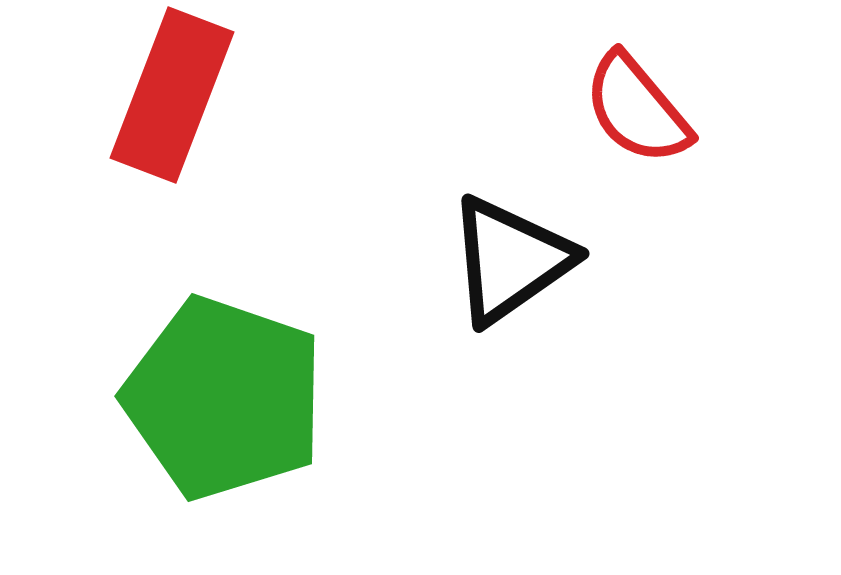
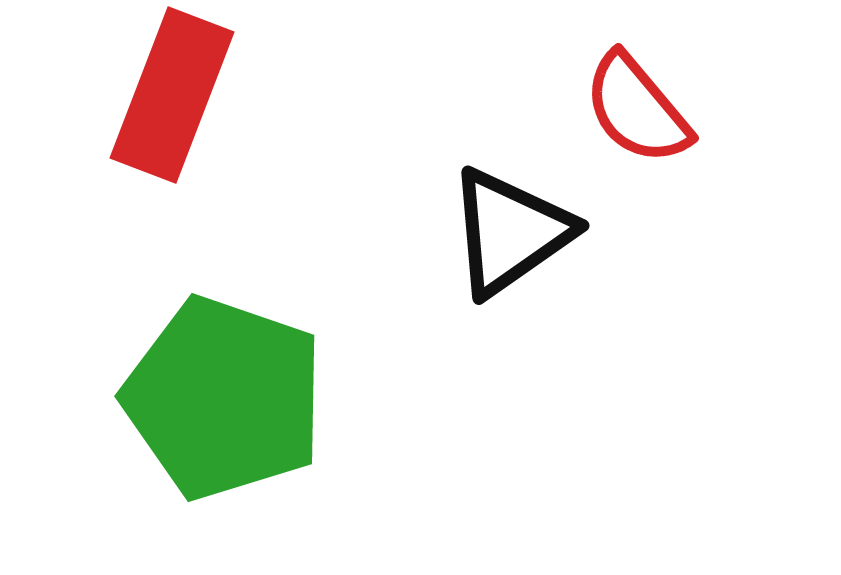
black triangle: moved 28 px up
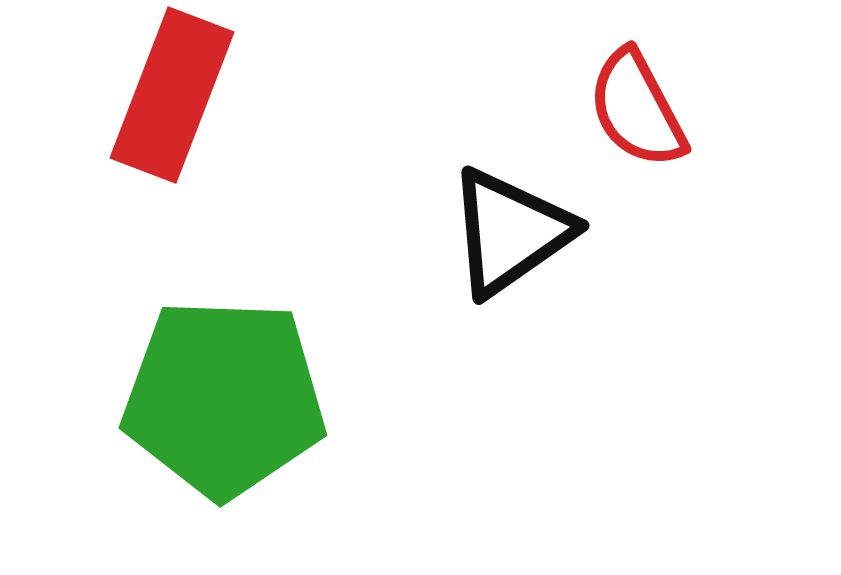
red semicircle: rotated 12 degrees clockwise
green pentagon: rotated 17 degrees counterclockwise
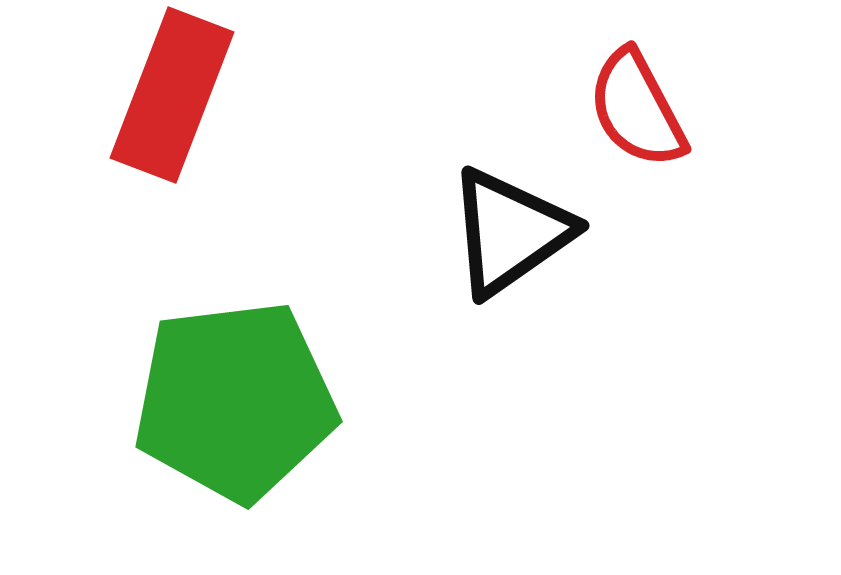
green pentagon: moved 11 px right, 3 px down; rotated 9 degrees counterclockwise
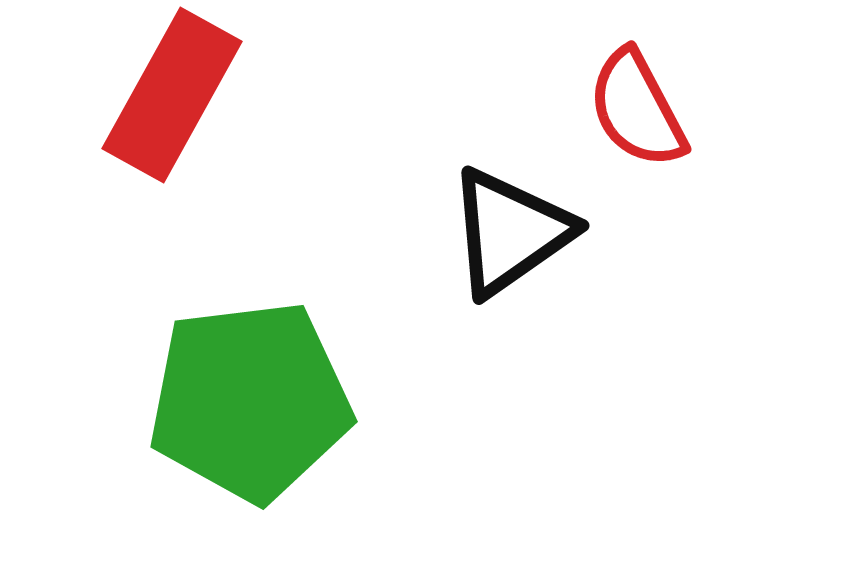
red rectangle: rotated 8 degrees clockwise
green pentagon: moved 15 px right
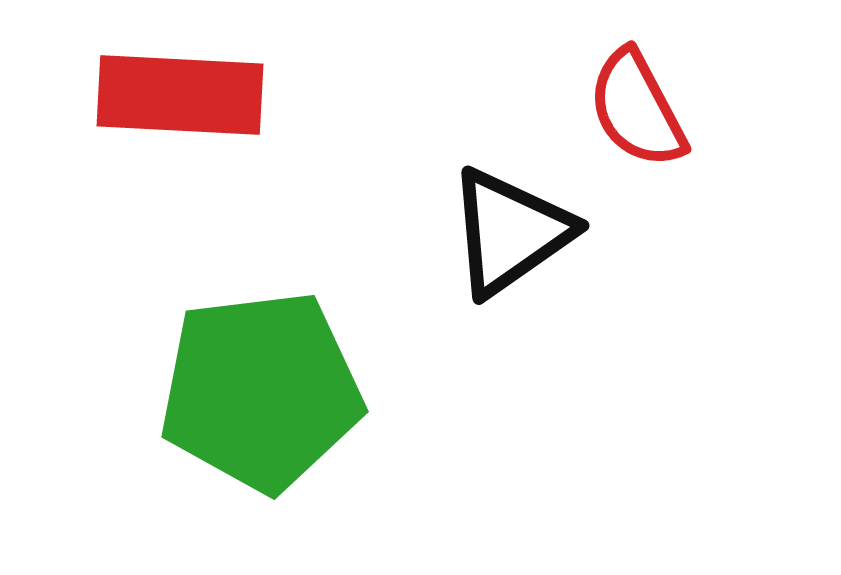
red rectangle: moved 8 px right; rotated 64 degrees clockwise
green pentagon: moved 11 px right, 10 px up
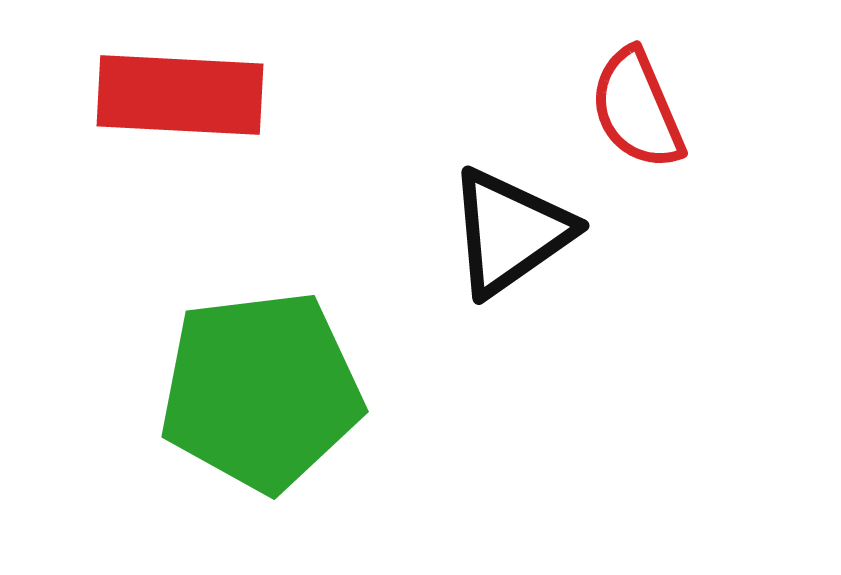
red semicircle: rotated 5 degrees clockwise
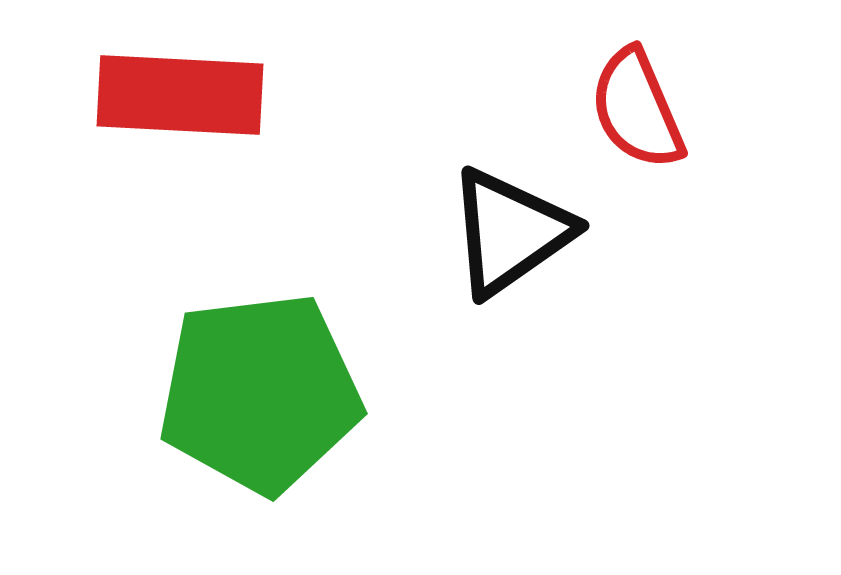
green pentagon: moved 1 px left, 2 px down
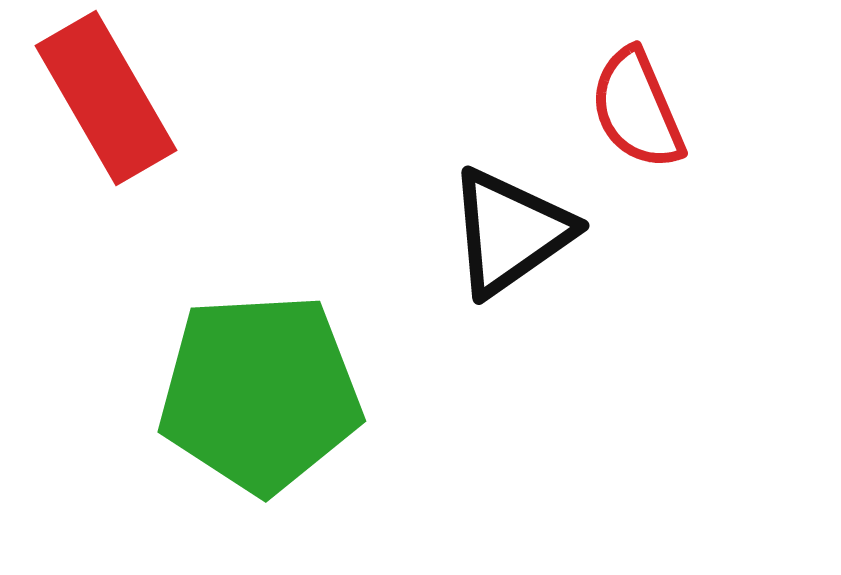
red rectangle: moved 74 px left, 3 px down; rotated 57 degrees clockwise
green pentagon: rotated 4 degrees clockwise
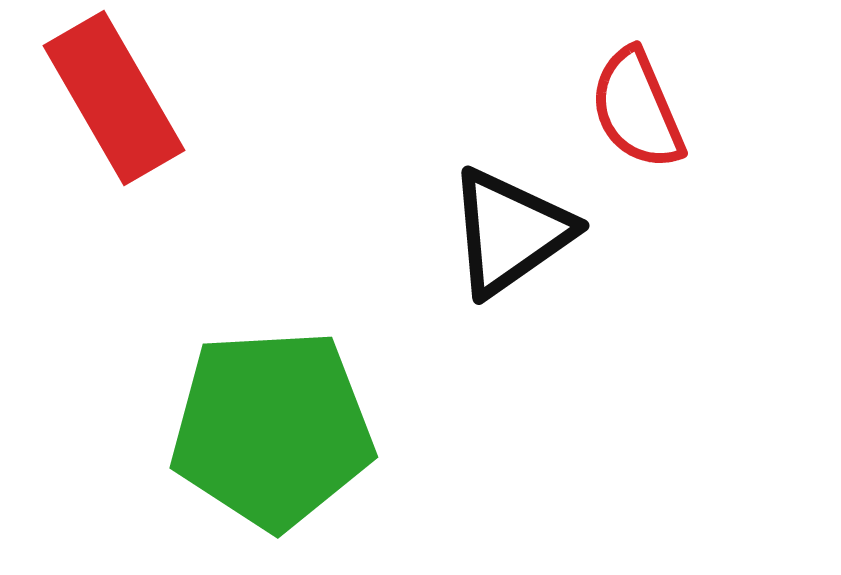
red rectangle: moved 8 px right
green pentagon: moved 12 px right, 36 px down
